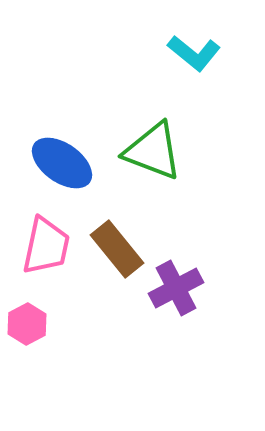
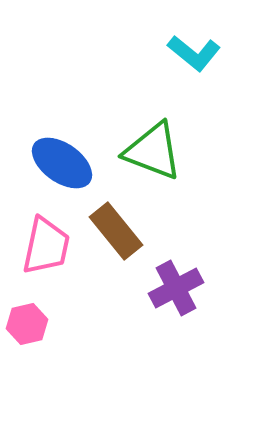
brown rectangle: moved 1 px left, 18 px up
pink hexagon: rotated 15 degrees clockwise
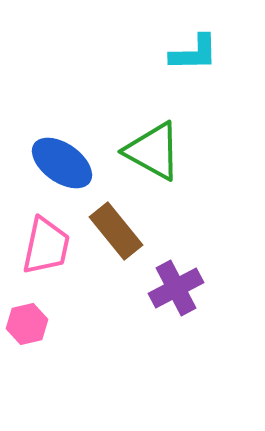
cyan L-shape: rotated 40 degrees counterclockwise
green triangle: rotated 8 degrees clockwise
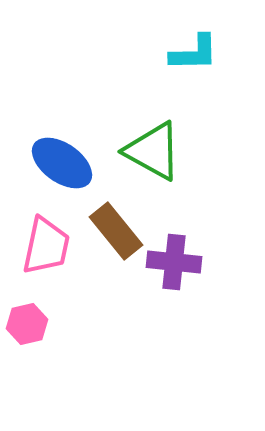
purple cross: moved 2 px left, 26 px up; rotated 34 degrees clockwise
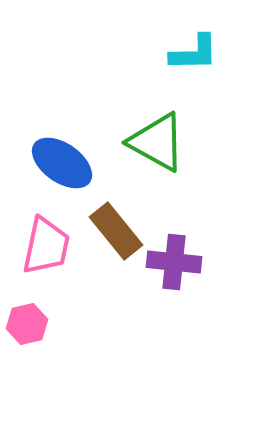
green triangle: moved 4 px right, 9 px up
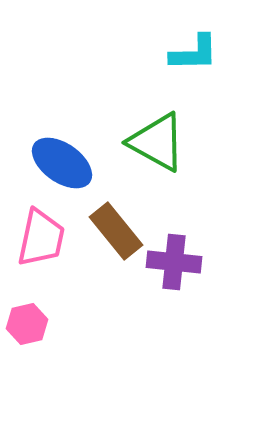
pink trapezoid: moved 5 px left, 8 px up
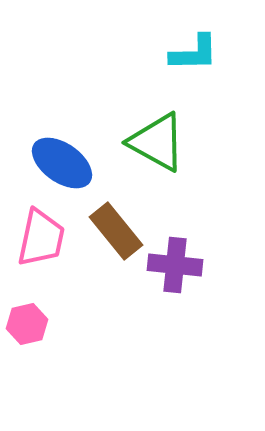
purple cross: moved 1 px right, 3 px down
